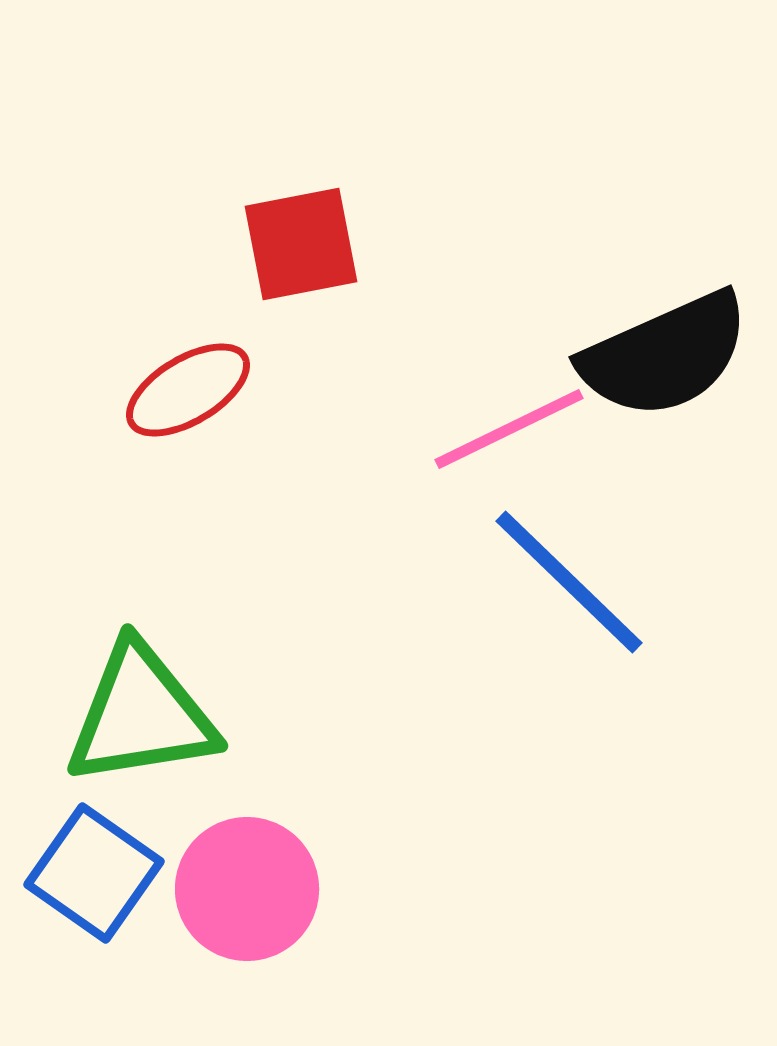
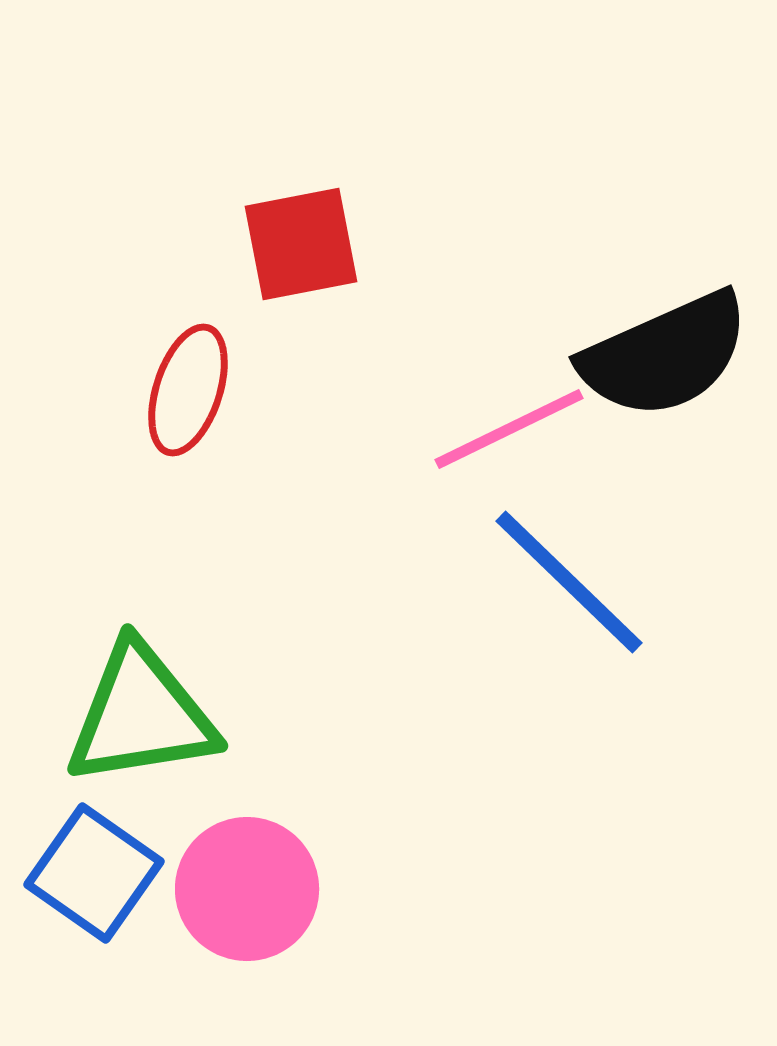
red ellipse: rotated 41 degrees counterclockwise
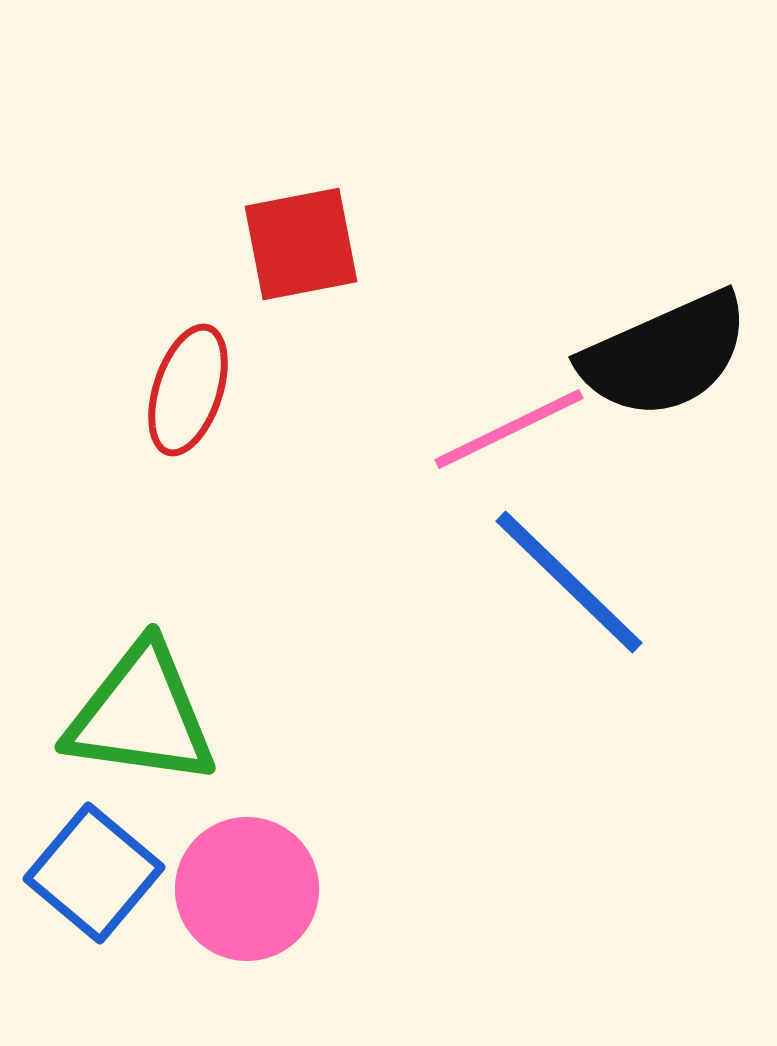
green triangle: rotated 17 degrees clockwise
blue square: rotated 5 degrees clockwise
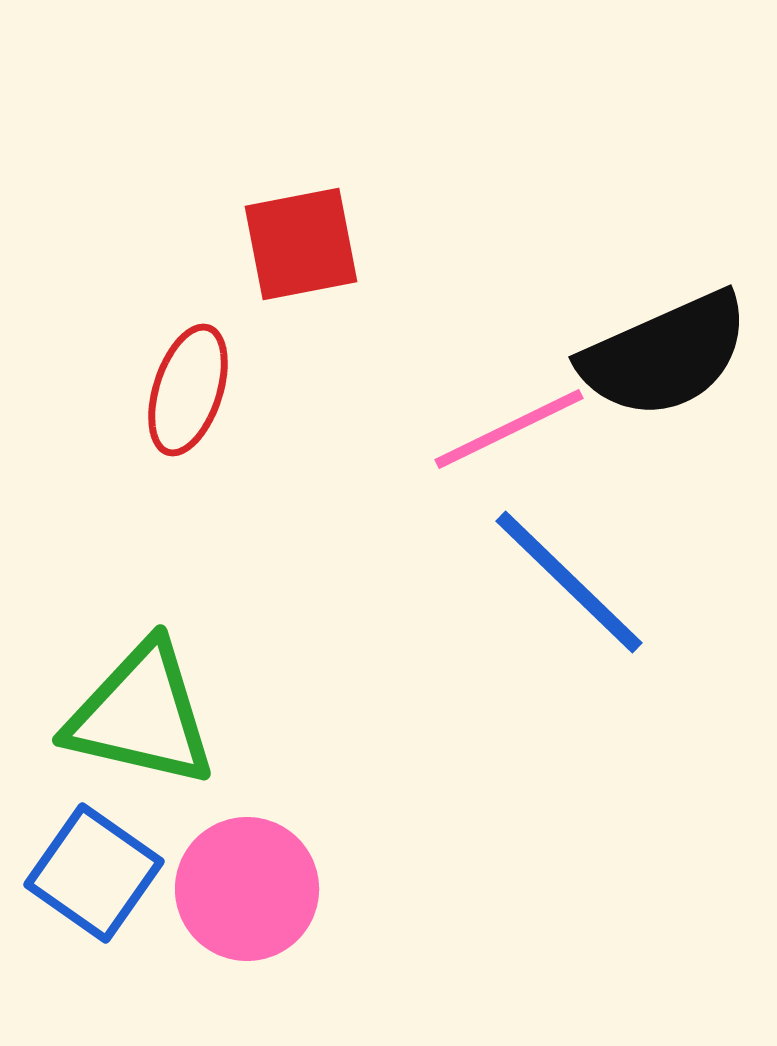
green triangle: rotated 5 degrees clockwise
blue square: rotated 5 degrees counterclockwise
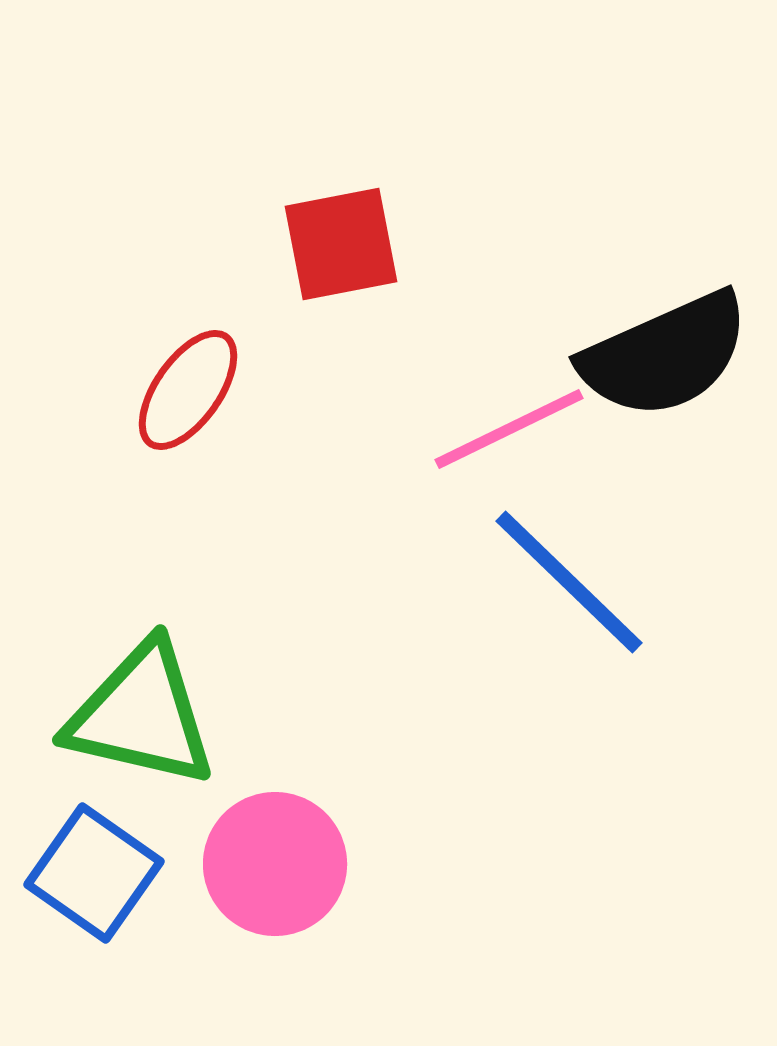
red square: moved 40 px right
red ellipse: rotated 17 degrees clockwise
pink circle: moved 28 px right, 25 px up
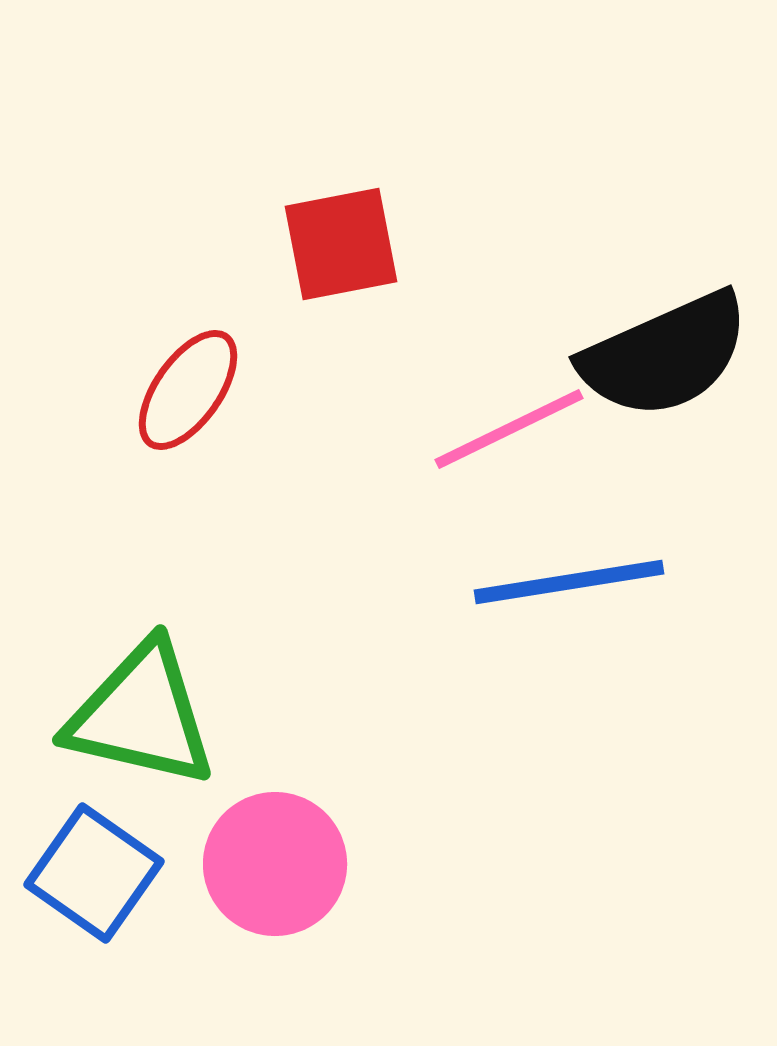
blue line: rotated 53 degrees counterclockwise
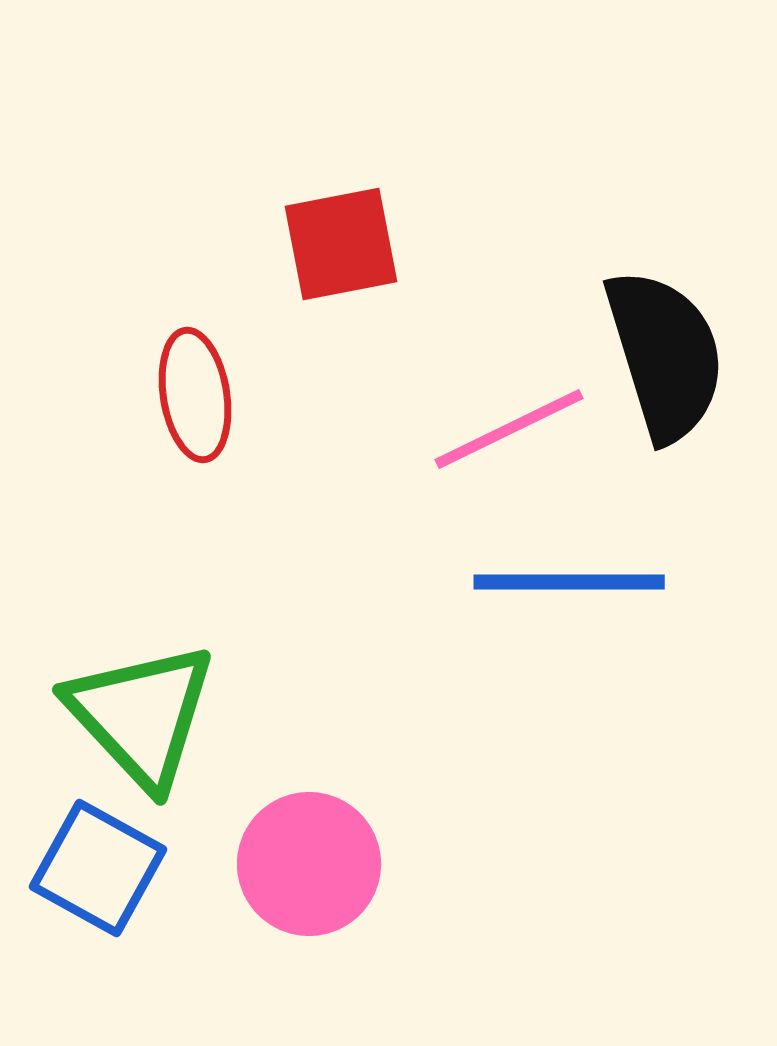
black semicircle: rotated 83 degrees counterclockwise
red ellipse: moved 7 px right, 5 px down; rotated 44 degrees counterclockwise
blue line: rotated 9 degrees clockwise
green triangle: rotated 34 degrees clockwise
pink circle: moved 34 px right
blue square: moved 4 px right, 5 px up; rotated 6 degrees counterclockwise
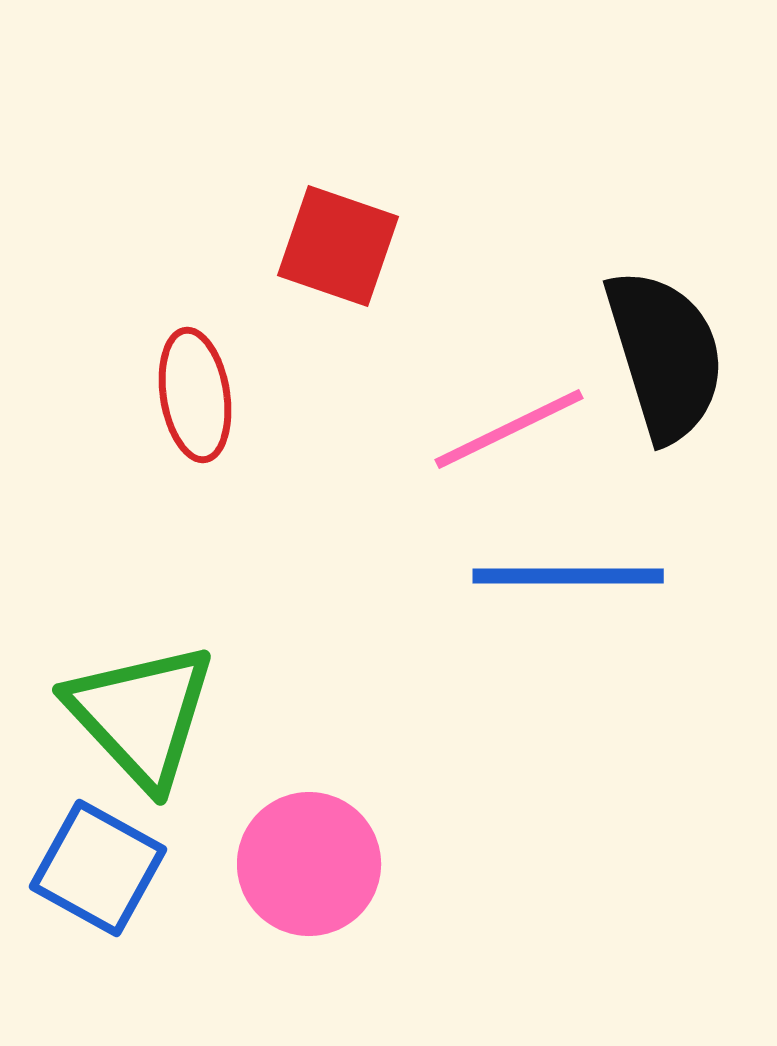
red square: moved 3 px left, 2 px down; rotated 30 degrees clockwise
blue line: moved 1 px left, 6 px up
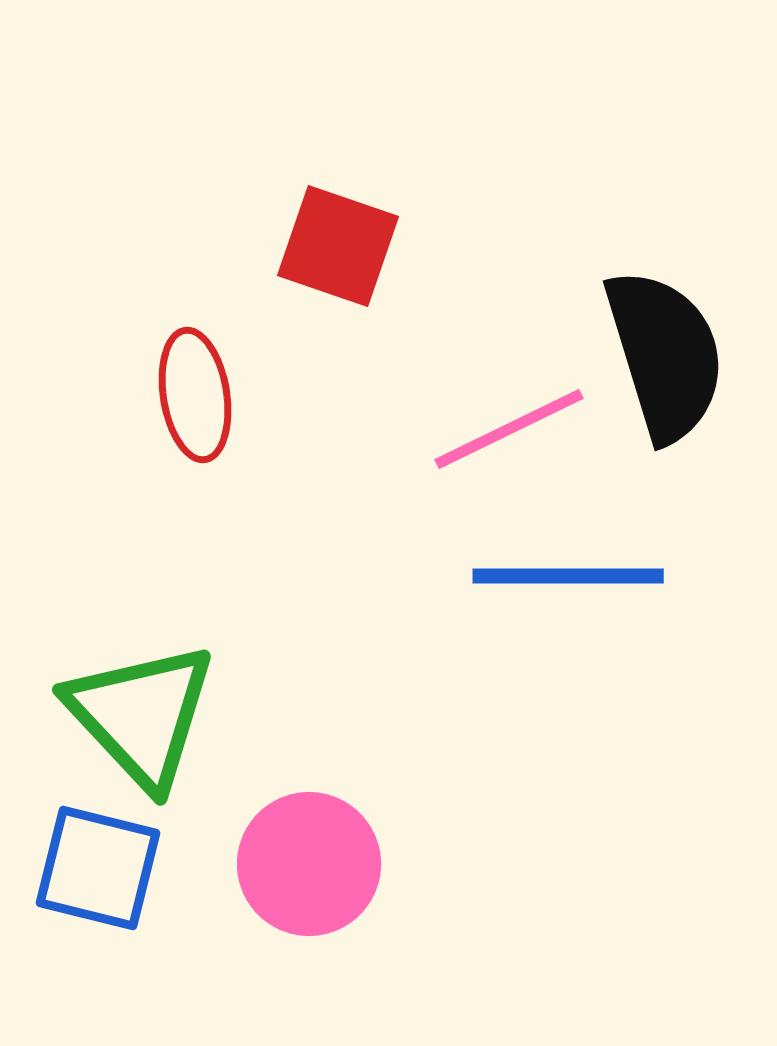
blue square: rotated 15 degrees counterclockwise
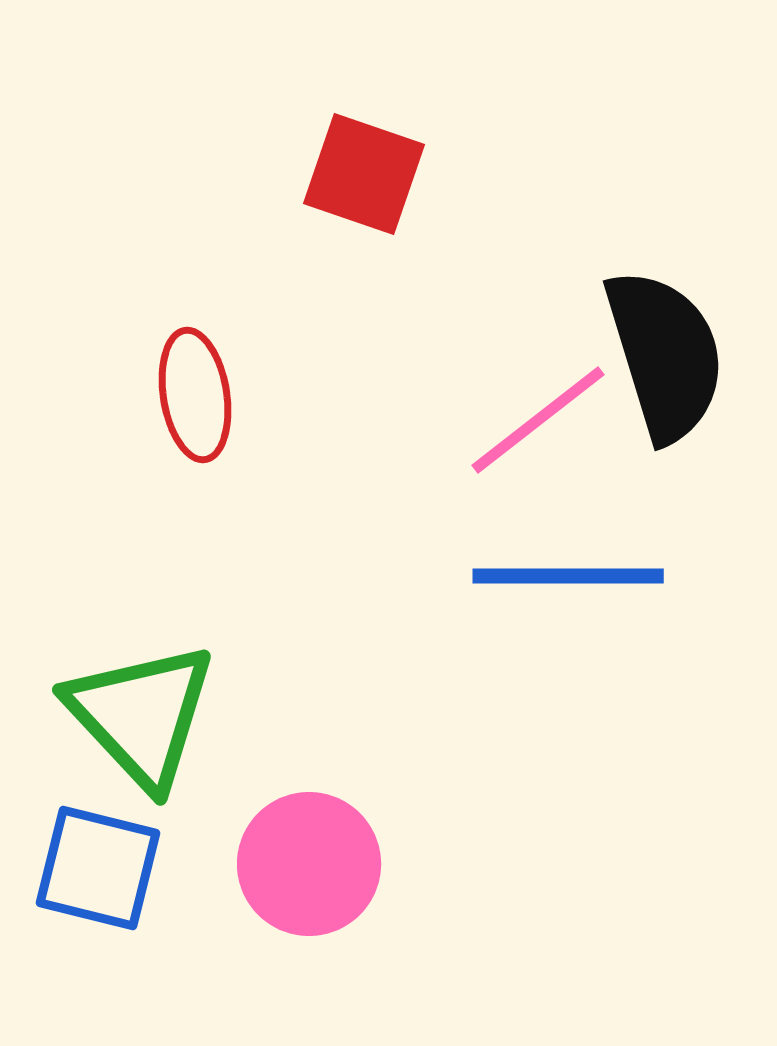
red square: moved 26 px right, 72 px up
pink line: moved 29 px right, 9 px up; rotated 12 degrees counterclockwise
